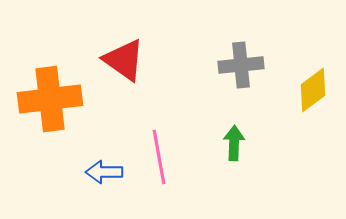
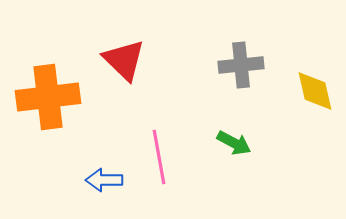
red triangle: rotated 9 degrees clockwise
yellow diamond: moved 2 px right, 1 px down; rotated 66 degrees counterclockwise
orange cross: moved 2 px left, 2 px up
green arrow: rotated 116 degrees clockwise
blue arrow: moved 8 px down
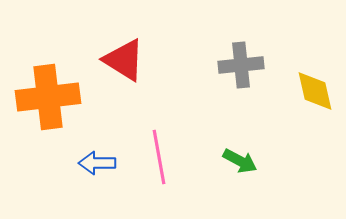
red triangle: rotated 12 degrees counterclockwise
green arrow: moved 6 px right, 18 px down
blue arrow: moved 7 px left, 17 px up
